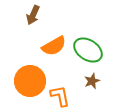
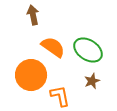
brown arrow: rotated 144 degrees clockwise
orange semicircle: moved 1 px left, 1 px down; rotated 115 degrees counterclockwise
orange circle: moved 1 px right, 6 px up
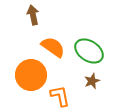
green ellipse: moved 1 px right, 1 px down
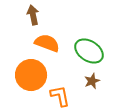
orange semicircle: moved 6 px left, 4 px up; rotated 15 degrees counterclockwise
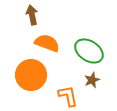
brown arrow: moved 1 px left
brown star: moved 1 px up
orange L-shape: moved 8 px right
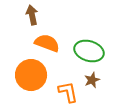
green ellipse: rotated 16 degrees counterclockwise
orange L-shape: moved 4 px up
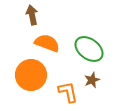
green ellipse: moved 2 px up; rotated 20 degrees clockwise
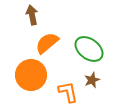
orange semicircle: rotated 60 degrees counterclockwise
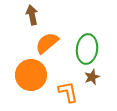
green ellipse: moved 2 px left; rotated 60 degrees clockwise
brown star: moved 3 px up
